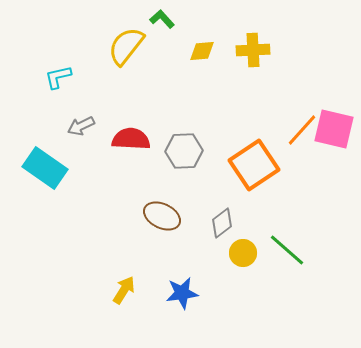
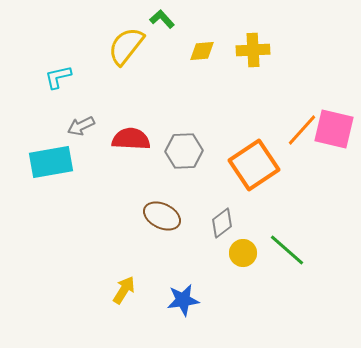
cyan rectangle: moved 6 px right, 6 px up; rotated 45 degrees counterclockwise
blue star: moved 1 px right, 7 px down
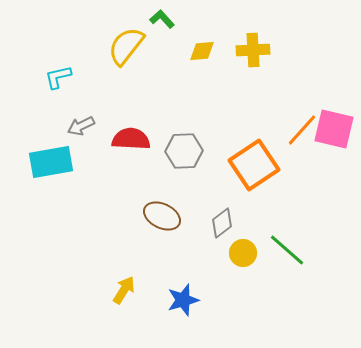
blue star: rotated 8 degrees counterclockwise
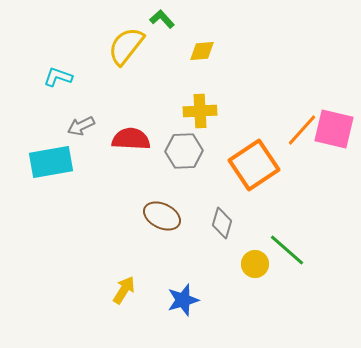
yellow cross: moved 53 px left, 61 px down
cyan L-shape: rotated 32 degrees clockwise
gray diamond: rotated 36 degrees counterclockwise
yellow circle: moved 12 px right, 11 px down
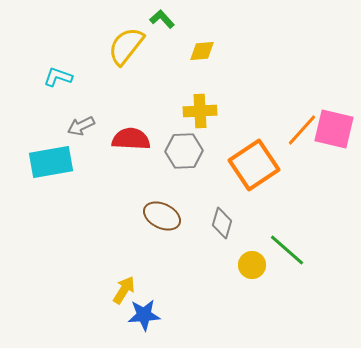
yellow circle: moved 3 px left, 1 px down
blue star: moved 39 px left, 15 px down; rotated 12 degrees clockwise
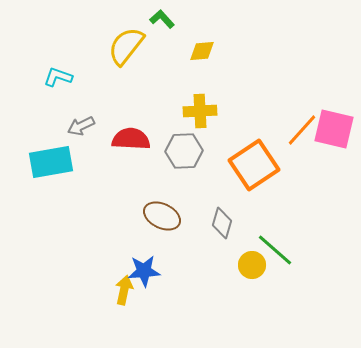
green line: moved 12 px left
yellow arrow: rotated 20 degrees counterclockwise
blue star: moved 44 px up
